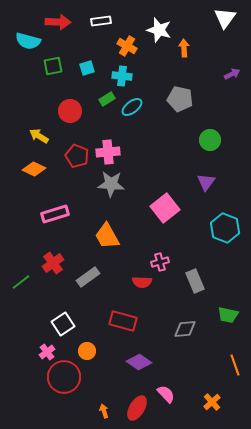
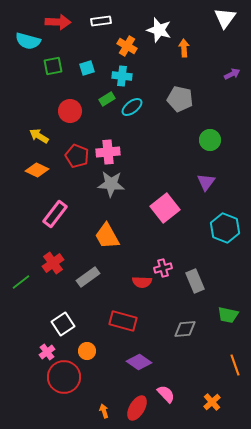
orange diamond at (34, 169): moved 3 px right, 1 px down
pink rectangle at (55, 214): rotated 36 degrees counterclockwise
pink cross at (160, 262): moved 3 px right, 6 px down
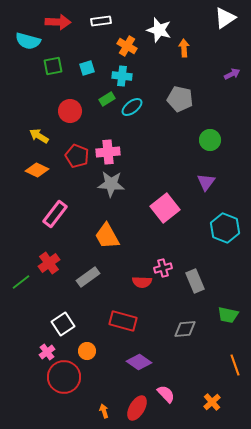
white triangle at (225, 18): rotated 20 degrees clockwise
red cross at (53, 263): moved 4 px left
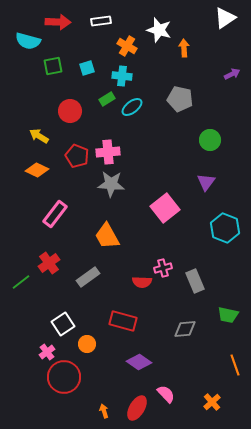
orange circle at (87, 351): moved 7 px up
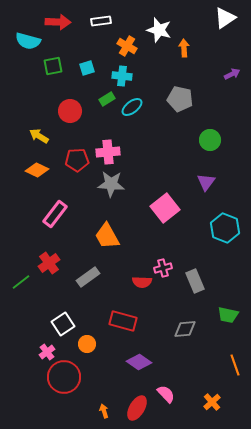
red pentagon at (77, 156): moved 4 px down; rotated 25 degrees counterclockwise
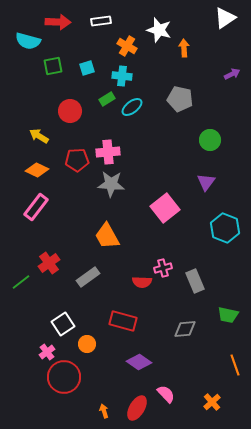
pink rectangle at (55, 214): moved 19 px left, 7 px up
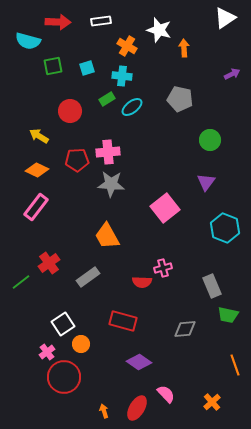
gray rectangle at (195, 281): moved 17 px right, 5 px down
orange circle at (87, 344): moved 6 px left
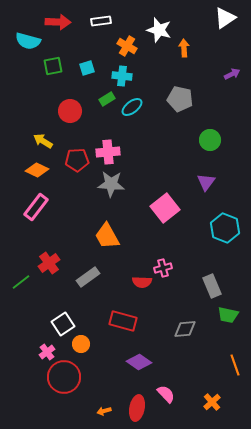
yellow arrow at (39, 136): moved 4 px right, 5 px down
red ellipse at (137, 408): rotated 20 degrees counterclockwise
orange arrow at (104, 411): rotated 88 degrees counterclockwise
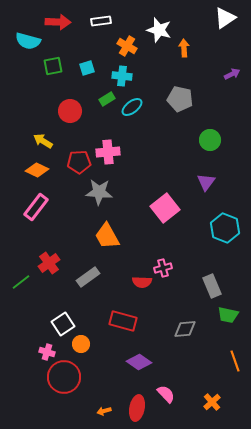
red pentagon at (77, 160): moved 2 px right, 2 px down
gray star at (111, 184): moved 12 px left, 8 px down
pink cross at (47, 352): rotated 35 degrees counterclockwise
orange line at (235, 365): moved 4 px up
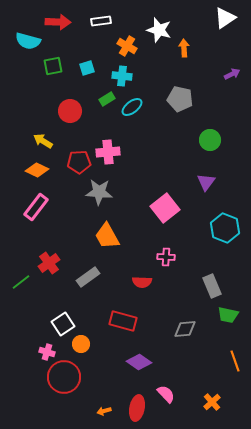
pink cross at (163, 268): moved 3 px right, 11 px up; rotated 18 degrees clockwise
